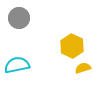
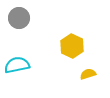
yellow semicircle: moved 5 px right, 6 px down
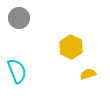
yellow hexagon: moved 1 px left, 1 px down
cyan semicircle: moved 6 px down; rotated 80 degrees clockwise
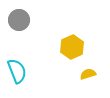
gray circle: moved 2 px down
yellow hexagon: moved 1 px right; rotated 10 degrees clockwise
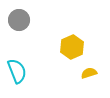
yellow semicircle: moved 1 px right, 1 px up
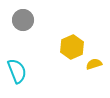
gray circle: moved 4 px right
yellow semicircle: moved 5 px right, 9 px up
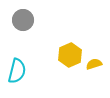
yellow hexagon: moved 2 px left, 8 px down
cyan semicircle: rotated 35 degrees clockwise
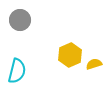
gray circle: moved 3 px left
